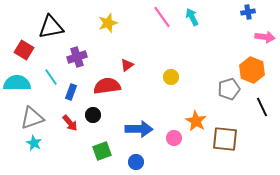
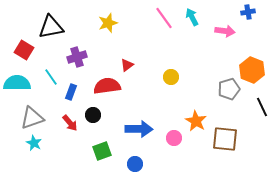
pink line: moved 2 px right, 1 px down
pink arrow: moved 40 px left, 6 px up
blue circle: moved 1 px left, 2 px down
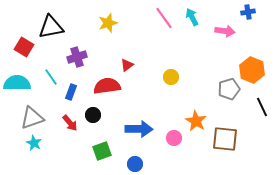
red square: moved 3 px up
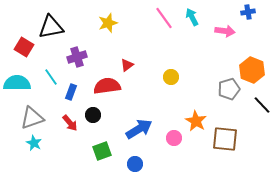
black line: moved 2 px up; rotated 18 degrees counterclockwise
blue arrow: rotated 32 degrees counterclockwise
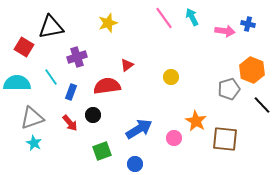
blue cross: moved 12 px down; rotated 24 degrees clockwise
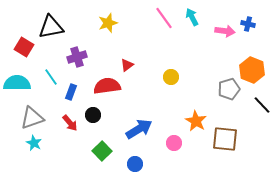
pink circle: moved 5 px down
green square: rotated 24 degrees counterclockwise
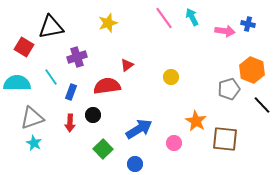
red arrow: rotated 42 degrees clockwise
green square: moved 1 px right, 2 px up
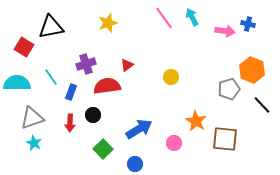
purple cross: moved 9 px right, 7 px down
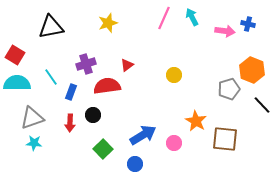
pink line: rotated 60 degrees clockwise
red square: moved 9 px left, 8 px down
yellow circle: moved 3 px right, 2 px up
blue arrow: moved 4 px right, 6 px down
cyan star: rotated 21 degrees counterclockwise
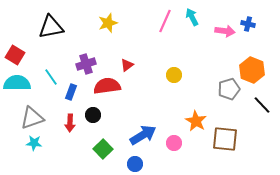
pink line: moved 1 px right, 3 px down
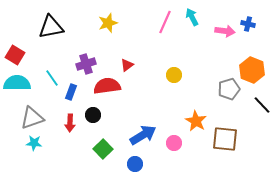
pink line: moved 1 px down
cyan line: moved 1 px right, 1 px down
